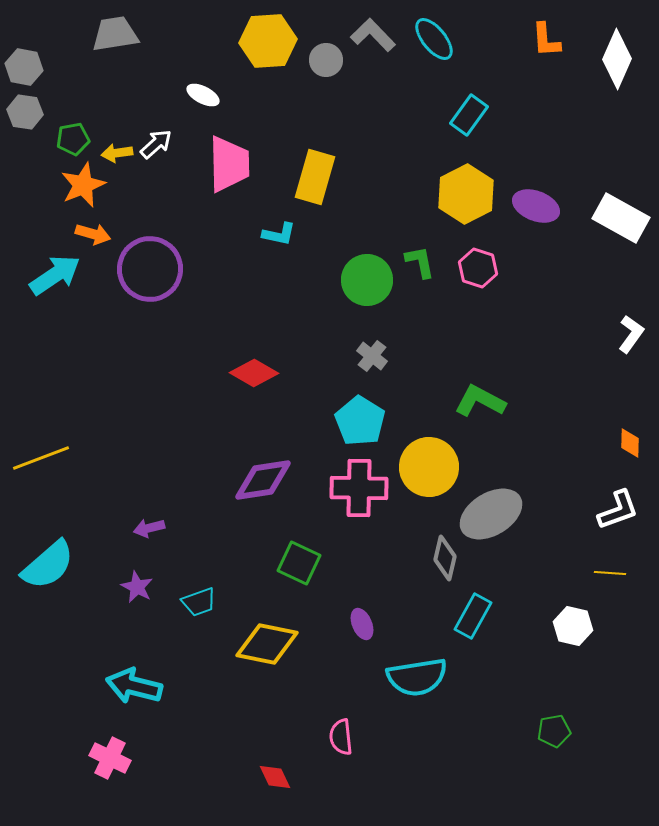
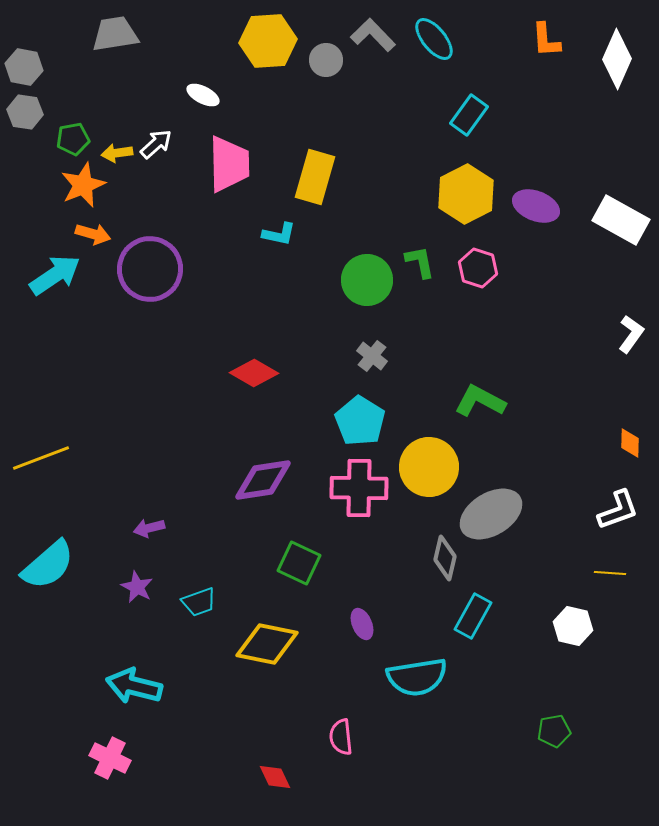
white rectangle at (621, 218): moved 2 px down
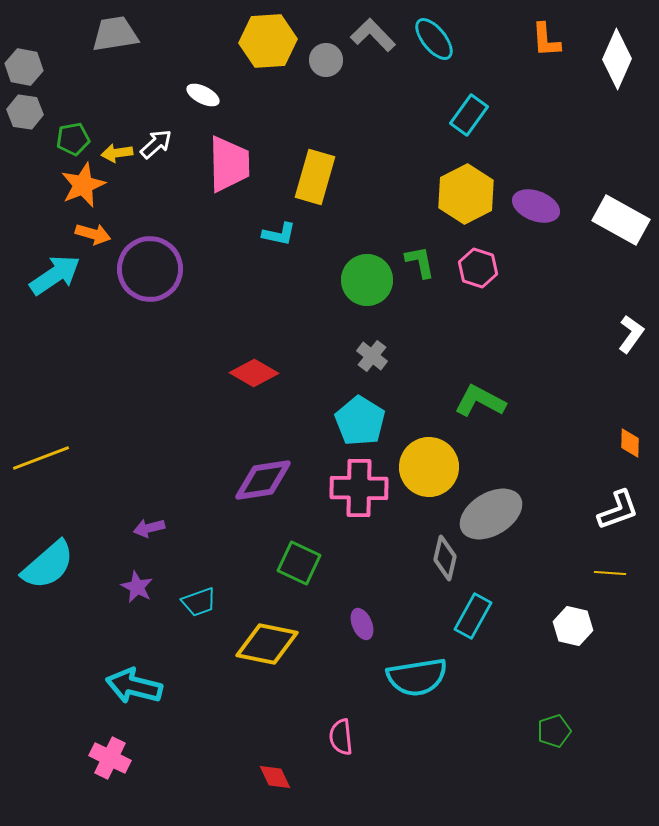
green pentagon at (554, 731): rotated 8 degrees counterclockwise
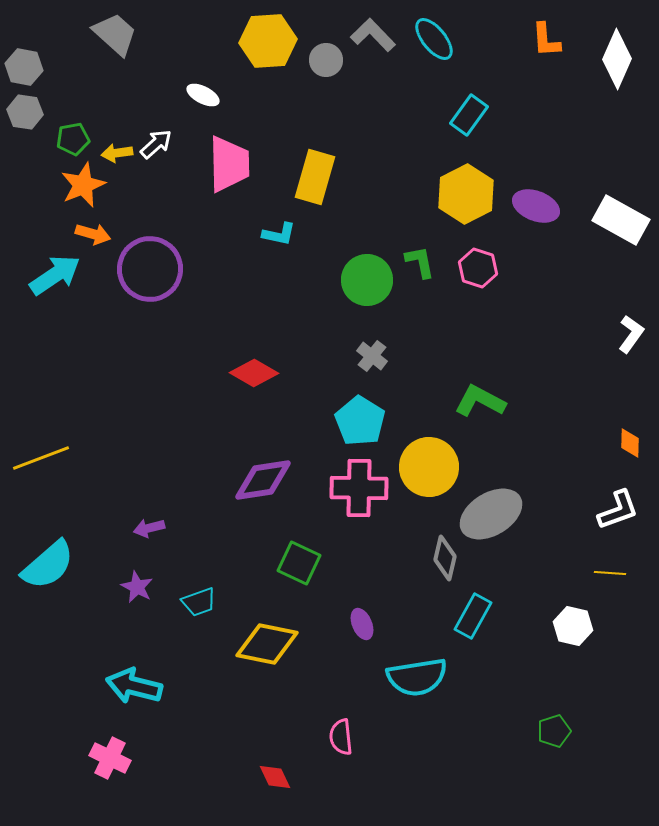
gray trapezoid at (115, 34): rotated 51 degrees clockwise
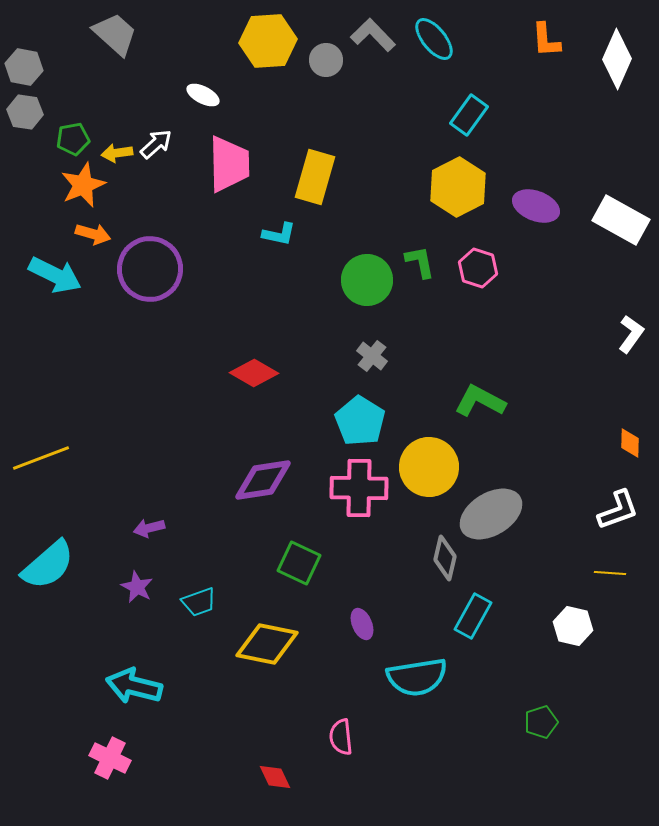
yellow hexagon at (466, 194): moved 8 px left, 7 px up
cyan arrow at (55, 275): rotated 60 degrees clockwise
green pentagon at (554, 731): moved 13 px left, 9 px up
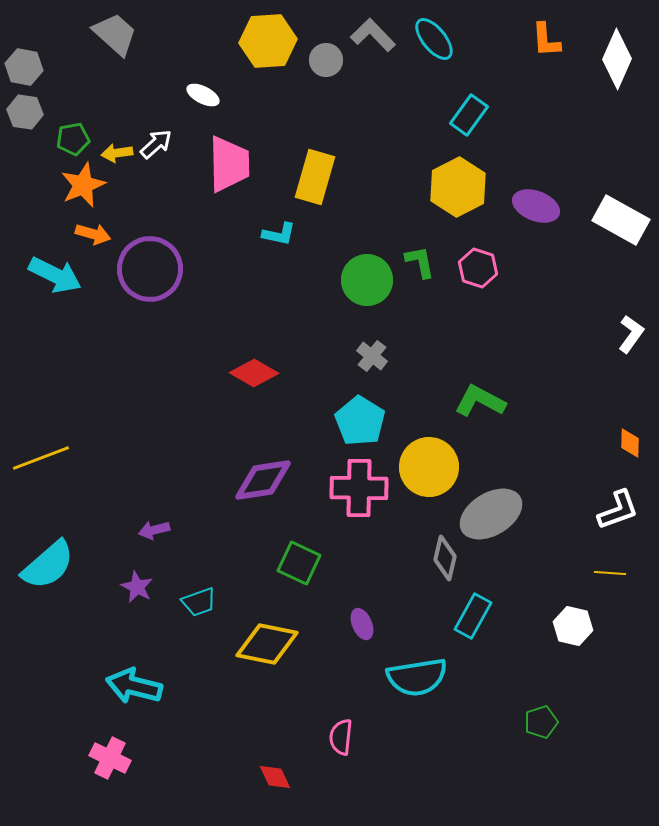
purple arrow at (149, 528): moved 5 px right, 2 px down
pink semicircle at (341, 737): rotated 12 degrees clockwise
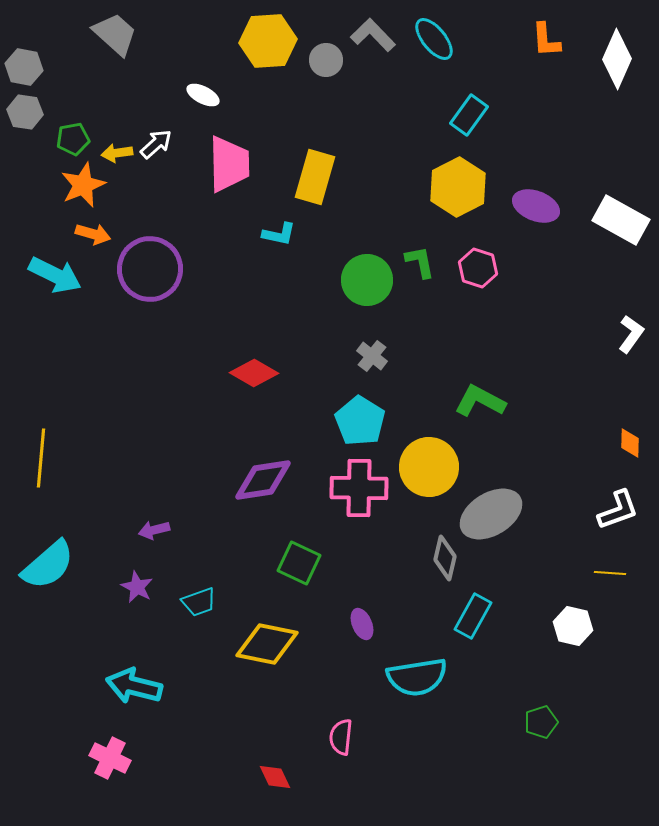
yellow line at (41, 458): rotated 64 degrees counterclockwise
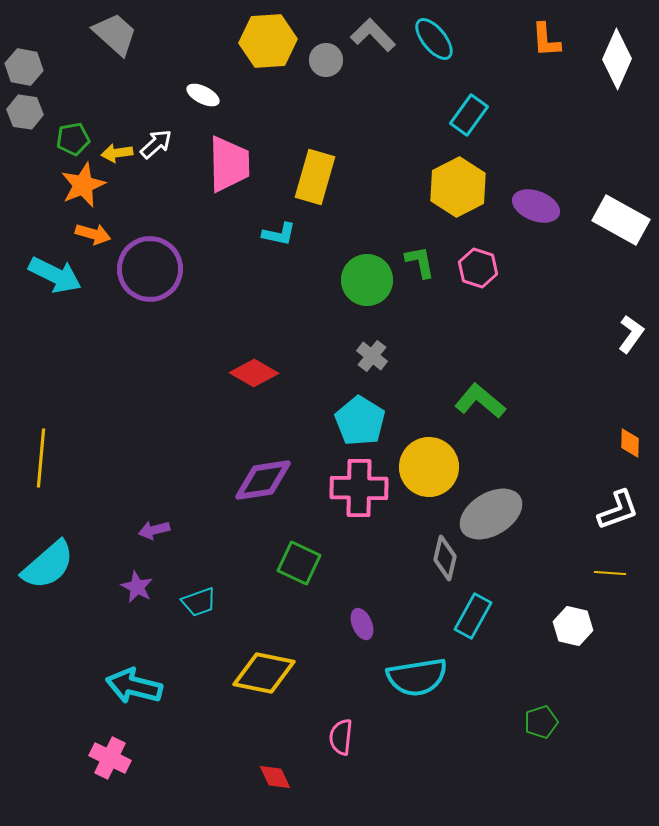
green L-shape at (480, 401): rotated 12 degrees clockwise
yellow diamond at (267, 644): moved 3 px left, 29 px down
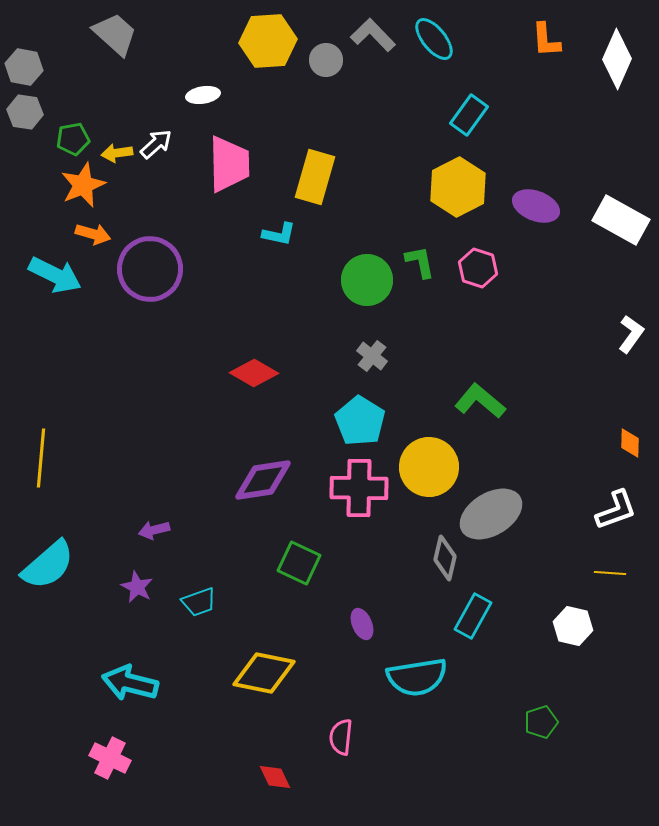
white ellipse at (203, 95): rotated 36 degrees counterclockwise
white L-shape at (618, 510): moved 2 px left
cyan arrow at (134, 686): moved 4 px left, 3 px up
